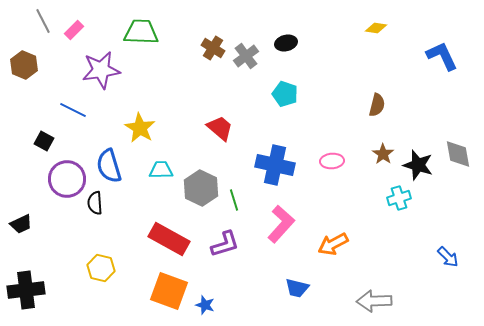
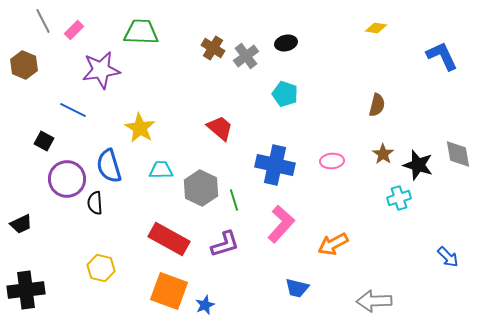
blue star: rotated 30 degrees clockwise
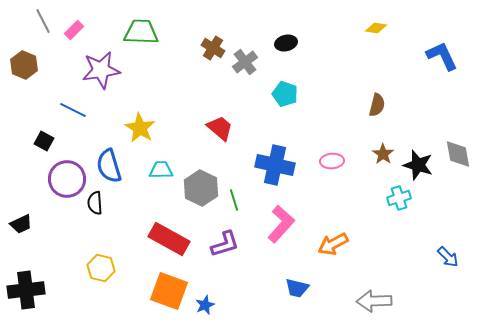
gray cross: moved 1 px left, 6 px down
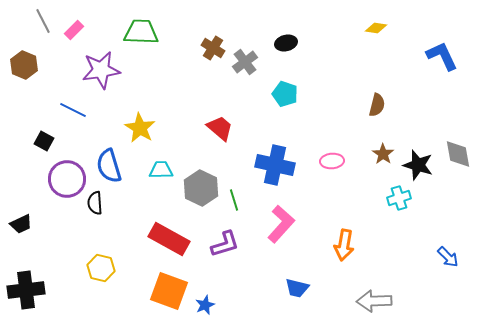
orange arrow: moved 11 px right, 1 px down; rotated 52 degrees counterclockwise
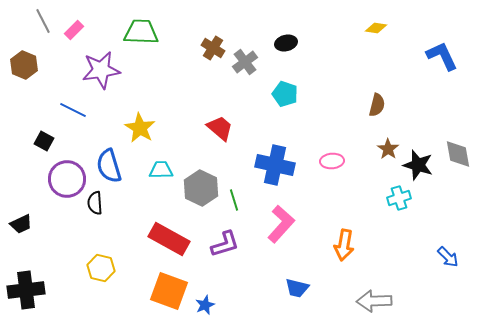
brown star: moved 5 px right, 5 px up
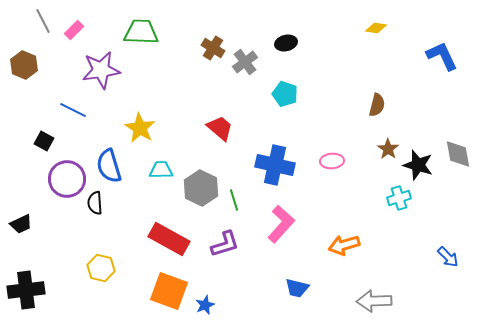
orange arrow: rotated 64 degrees clockwise
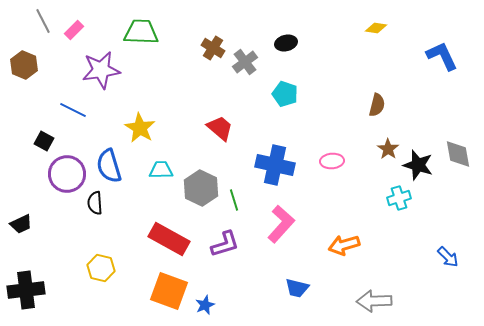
purple circle: moved 5 px up
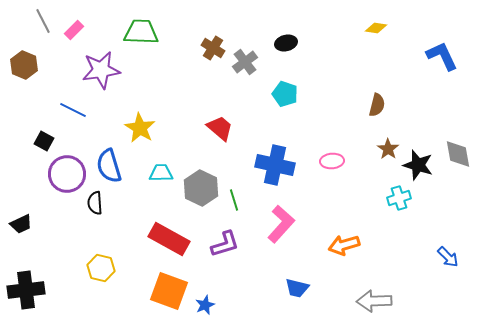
cyan trapezoid: moved 3 px down
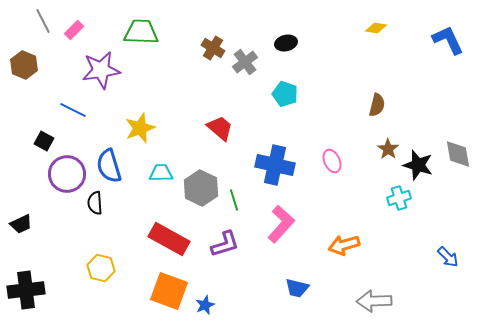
blue L-shape: moved 6 px right, 16 px up
yellow star: rotated 20 degrees clockwise
pink ellipse: rotated 70 degrees clockwise
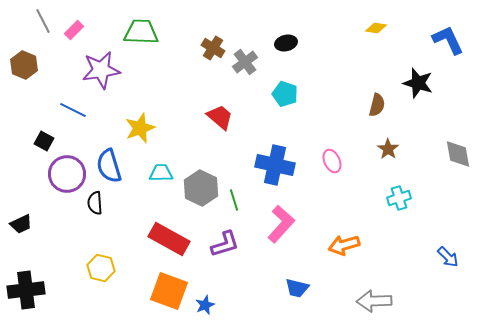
red trapezoid: moved 11 px up
black star: moved 82 px up
